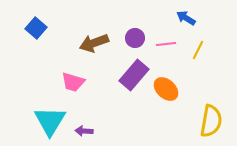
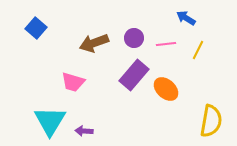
purple circle: moved 1 px left
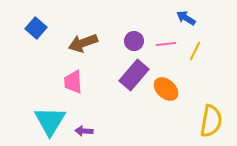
purple circle: moved 3 px down
brown arrow: moved 11 px left
yellow line: moved 3 px left, 1 px down
pink trapezoid: rotated 70 degrees clockwise
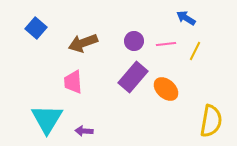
purple rectangle: moved 1 px left, 2 px down
cyan triangle: moved 3 px left, 2 px up
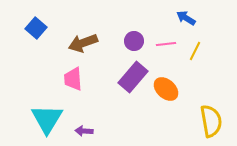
pink trapezoid: moved 3 px up
yellow semicircle: rotated 20 degrees counterclockwise
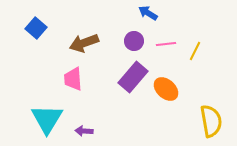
blue arrow: moved 38 px left, 5 px up
brown arrow: moved 1 px right
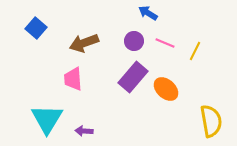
pink line: moved 1 px left, 1 px up; rotated 30 degrees clockwise
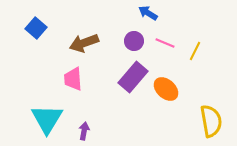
purple arrow: rotated 96 degrees clockwise
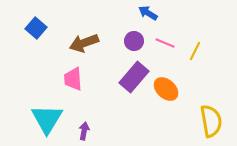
purple rectangle: moved 1 px right
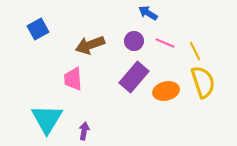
blue square: moved 2 px right, 1 px down; rotated 20 degrees clockwise
brown arrow: moved 6 px right, 2 px down
yellow line: rotated 54 degrees counterclockwise
orange ellipse: moved 2 px down; rotated 55 degrees counterclockwise
yellow semicircle: moved 8 px left, 39 px up; rotated 8 degrees counterclockwise
